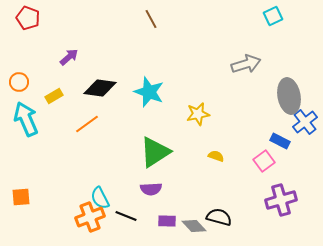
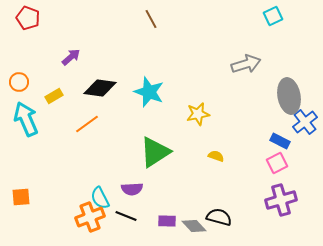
purple arrow: moved 2 px right
pink square: moved 13 px right, 2 px down; rotated 10 degrees clockwise
purple semicircle: moved 19 px left
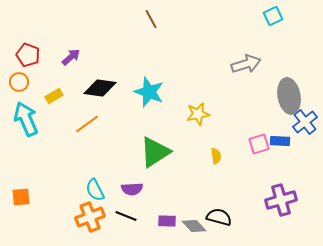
red pentagon: moved 37 px down
blue rectangle: rotated 24 degrees counterclockwise
yellow semicircle: rotated 63 degrees clockwise
pink square: moved 18 px left, 19 px up; rotated 10 degrees clockwise
cyan semicircle: moved 5 px left, 8 px up
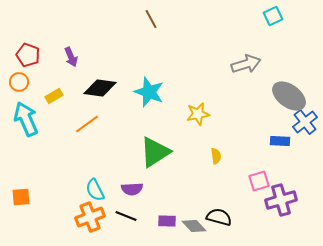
purple arrow: rotated 108 degrees clockwise
gray ellipse: rotated 44 degrees counterclockwise
pink square: moved 37 px down
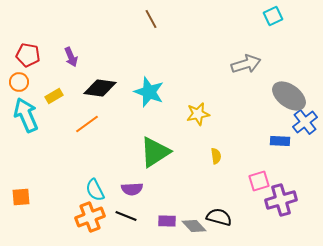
red pentagon: rotated 10 degrees counterclockwise
cyan arrow: moved 4 px up
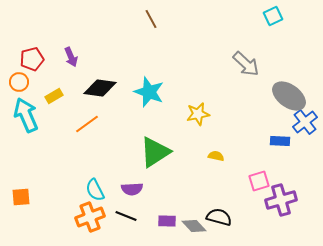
red pentagon: moved 4 px right, 4 px down; rotated 25 degrees counterclockwise
gray arrow: rotated 60 degrees clockwise
yellow semicircle: rotated 70 degrees counterclockwise
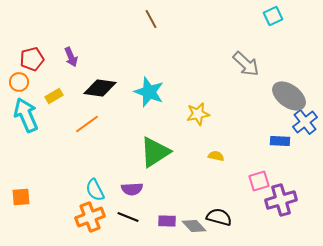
black line: moved 2 px right, 1 px down
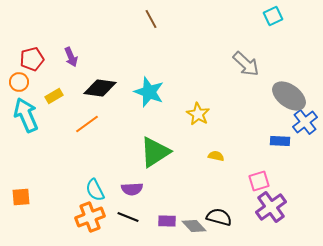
yellow star: rotated 30 degrees counterclockwise
purple cross: moved 10 px left, 7 px down; rotated 20 degrees counterclockwise
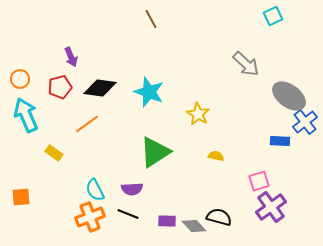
red pentagon: moved 28 px right, 28 px down
orange circle: moved 1 px right, 3 px up
yellow rectangle: moved 57 px down; rotated 66 degrees clockwise
black line: moved 3 px up
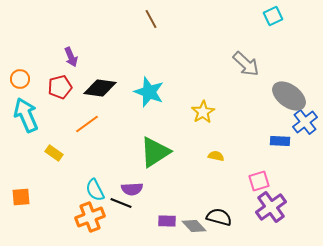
yellow star: moved 5 px right, 2 px up; rotated 10 degrees clockwise
black line: moved 7 px left, 11 px up
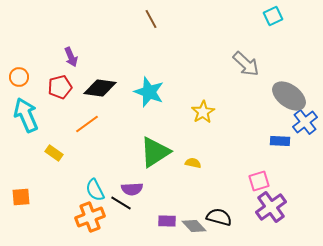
orange circle: moved 1 px left, 2 px up
yellow semicircle: moved 23 px left, 7 px down
black line: rotated 10 degrees clockwise
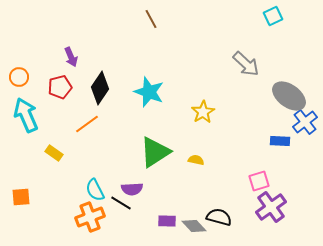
black diamond: rotated 64 degrees counterclockwise
yellow semicircle: moved 3 px right, 3 px up
